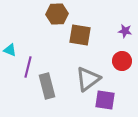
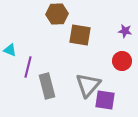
gray triangle: moved 6 px down; rotated 12 degrees counterclockwise
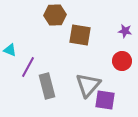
brown hexagon: moved 2 px left, 1 px down
purple line: rotated 15 degrees clockwise
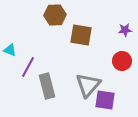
purple star: moved 1 px up; rotated 16 degrees counterclockwise
brown square: moved 1 px right
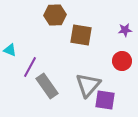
purple line: moved 2 px right
gray rectangle: rotated 20 degrees counterclockwise
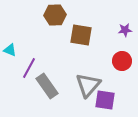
purple line: moved 1 px left, 1 px down
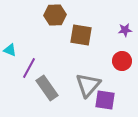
gray rectangle: moved 2 px down
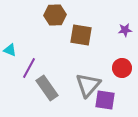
red circle: moved 7 px down
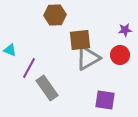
brown square: moved 1 px left, 5 px down; rotated 15 degrees counterclockwise
red circle: moved 2 px left, 13 px up
gray triangle: moved 27 px up; rotated 20 degrees clockwise
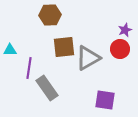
brown hexagon: moved 5 px left
purple star: rotated 16 degrees counterclockwise
brown square: moved 16 px left, 7 px down
cyan triangle: rotated 24 degrees counterclockwise
red circle: moved 6 px up
purple line: rotated 20 degrees counterclockwise
